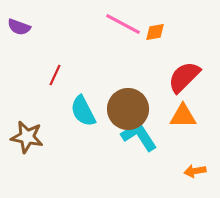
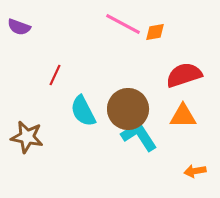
red semicircle: moved 2 px up; rotated 27 degrees clockwise
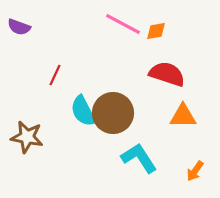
orange diamond: moved 1 px right, 1 px up
red semicircle: moved 17 px left, 1 px up; rotated 36 degrees clockwise
brown circle: moved 15 px left, 4 px down
cyan L-shape: moved 22 px down
orange arrow: rotated 45 degrees counterclockwise
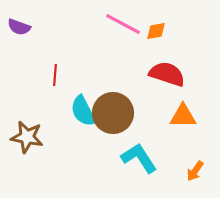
red line: rotated 20 degrees counterclockwise
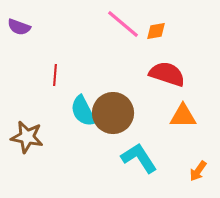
pink line: rotated 12 degrees clockwise
orange arrow: moved 3 px right
